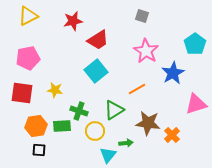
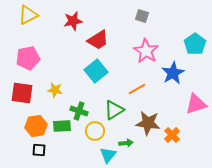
yellow triangle: moved 1 px up
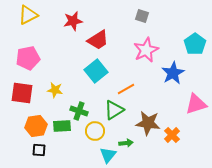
pink star: moved 1 px up; rotated 15 degrees clockwise
orange line: moved 11 px left
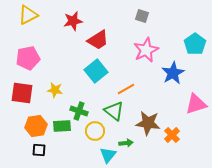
green triangle: moved 1 px down; rotated 50 degrees counterclockwise
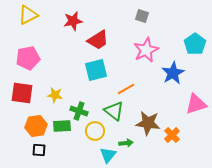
cyan square: moved 1 px up; rotated 25 degrees clockwise
yellow star: moved 5 px down
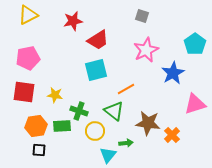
red square: moved 2 px right, 1 px up
pink triangle: moved 1 px left
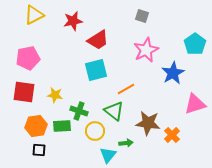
yellow triangle: moved 6 px right
